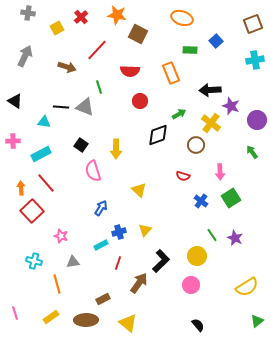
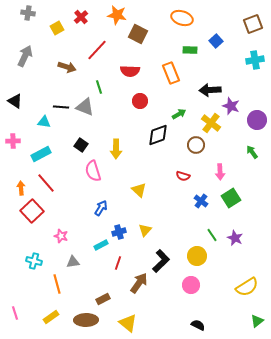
black semicircle at (198, 325): rotated 24 degrees counterclockwise
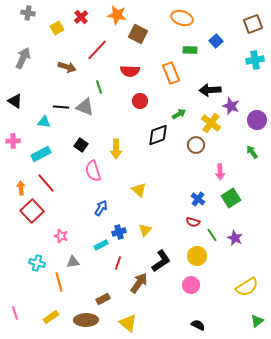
gray arrow at (25, 56): moved 2 px left, 2 px down
red semicircle at (183, 176): moved 10 px right, 46 px down
blue cross at (201, 201): moved 3 px left, 2 px up
cyan cross at (34, 261): moved 3 px right, 2 px down
black L-shape at (161, 261): rotated 10 degrees clockwise
orange line at (57, 284): moved 2 px right, 2 px up
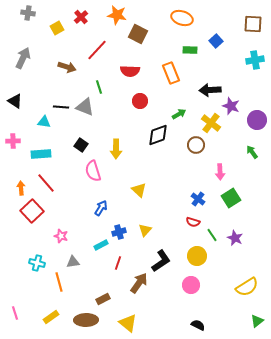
brown square at (253, 24): rotated 24 degrees clockwise
cyan rectangle at (41, 154): rotated 24 degrees clockwise
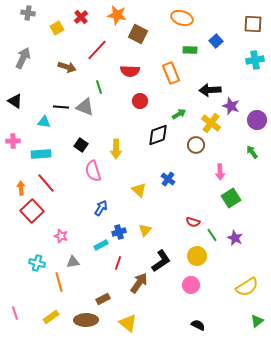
blue cross at (198, 199): moved 30 px left, 20 px up
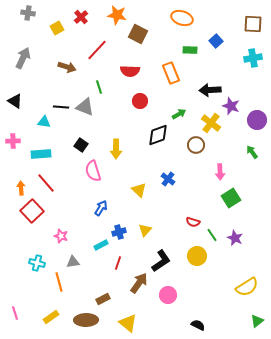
cyan cross at (255, 60): moved 2 px left, 2 px up
pink circle at (191, 285): moved 23 px left, 10 px down
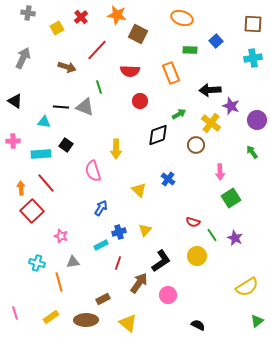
black square at (81, 145): moved 15 px left
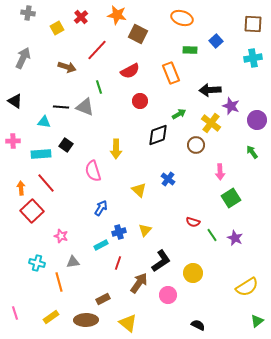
red semicircle at (130, 71): rotated 30 degrees counterclockwise
yellow circle at (197, 256): moved 4 px left, 17 px down
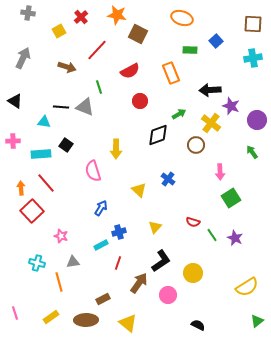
yellow square at (57, 28): moved 2 px right, 3 px down
yellow triangle at (145, 230): moved 10 px right, 3 px up
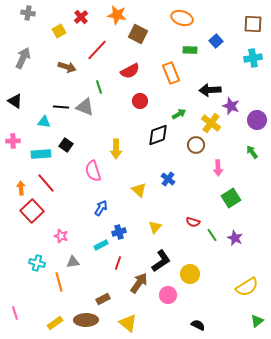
pink arrow at (220, 172): moved 2 px left, 4 px up
yellow circle at (193, 273): moved 3 px left, 1 px down
yellow rectangle at (51, 317): moved 4 px right, 6 px down
